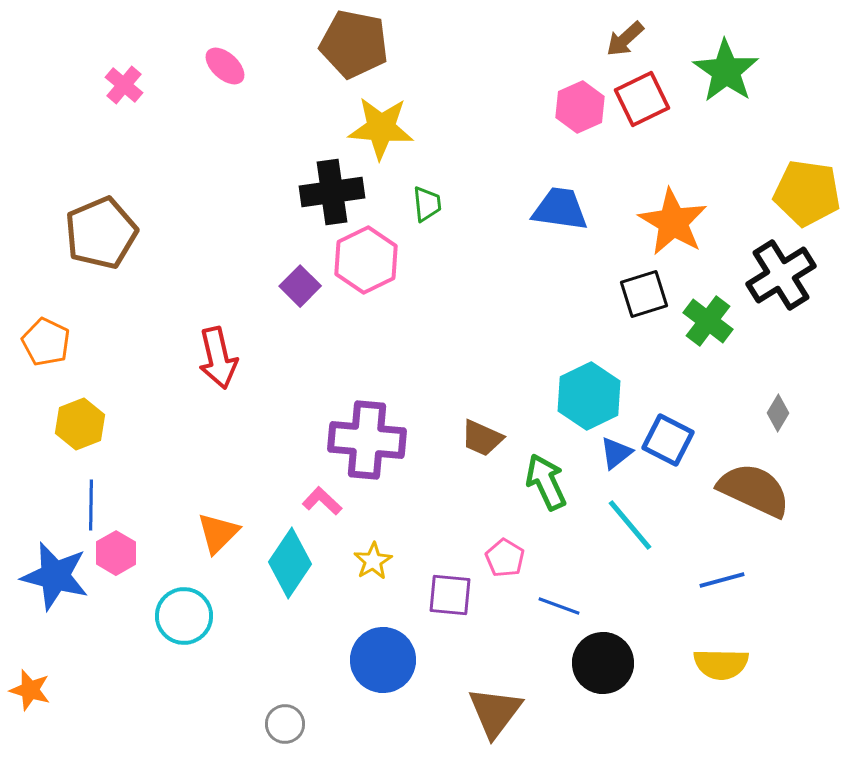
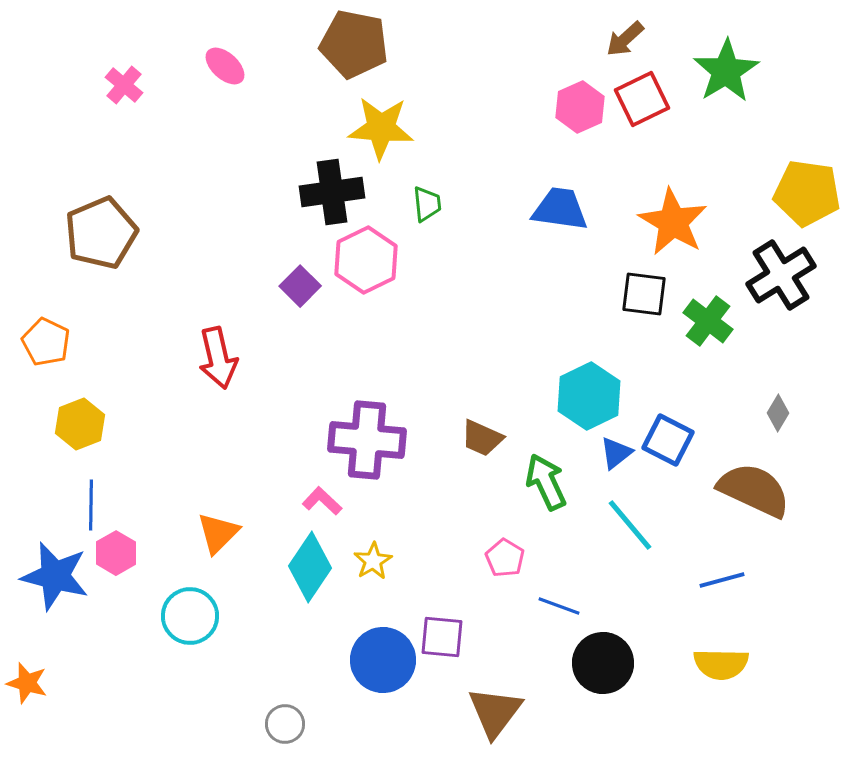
green star at (726, 71): rotated 6 degrees clockwise
black square at (644, 294): rotated 24 degrees clockwise
cyan diamond at (290, 563): moved 20 px right, 4 px down
purple square at (450, 595): moved 8 px left, 42 px down
cyan circle at (184, 616): moved 6 px right
orange star at (30, 690): moved 3 px left, 7 px up
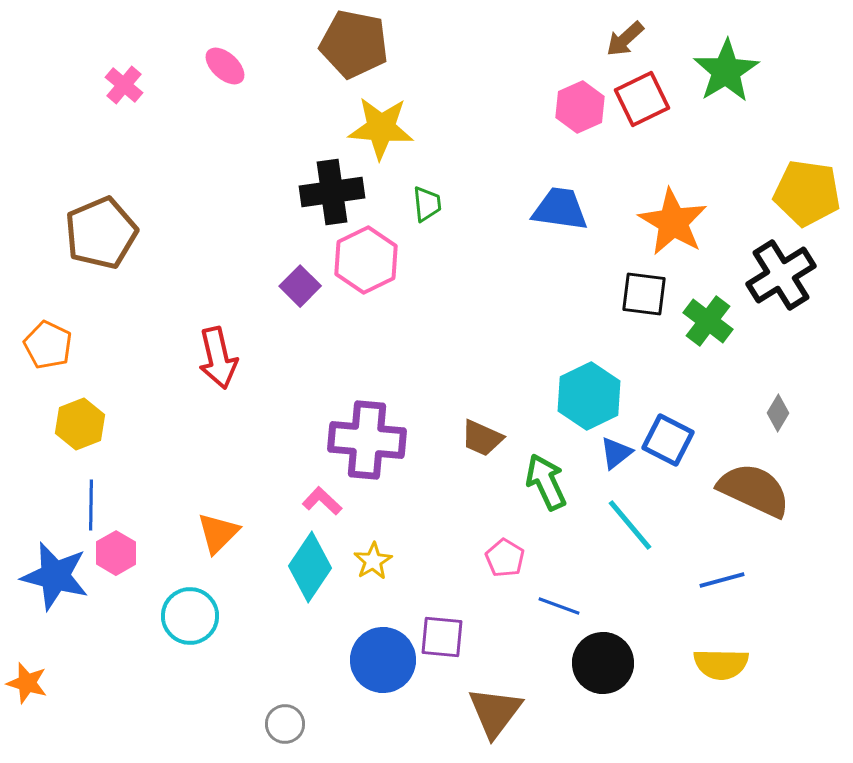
orange pentagon at (46, 342): moved 2 px right, 3 px down
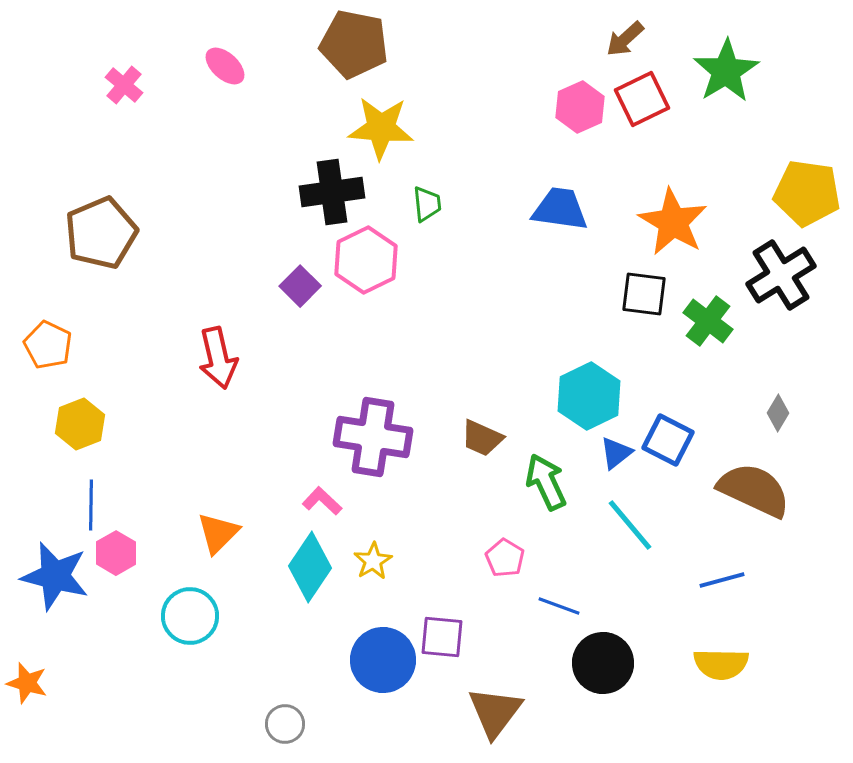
purple cross at (367, 440): moved 6 px right, 3 px up; rotated 4 degrees clockwise
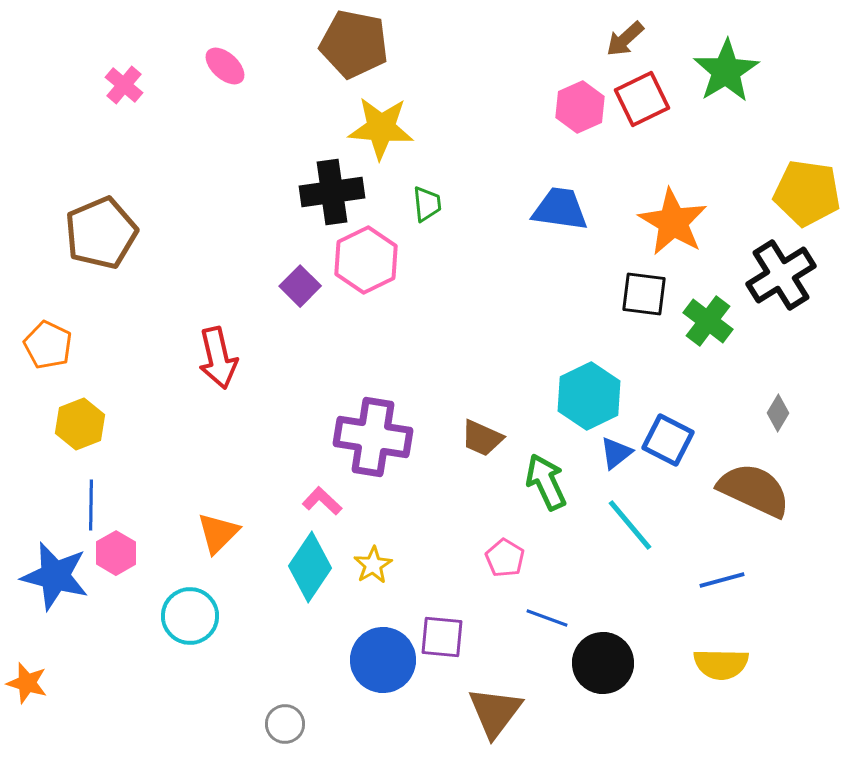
yellow star at (373, 561): moved 4 px down
blue line at (559, 606): moved 12 px left, 12 px down
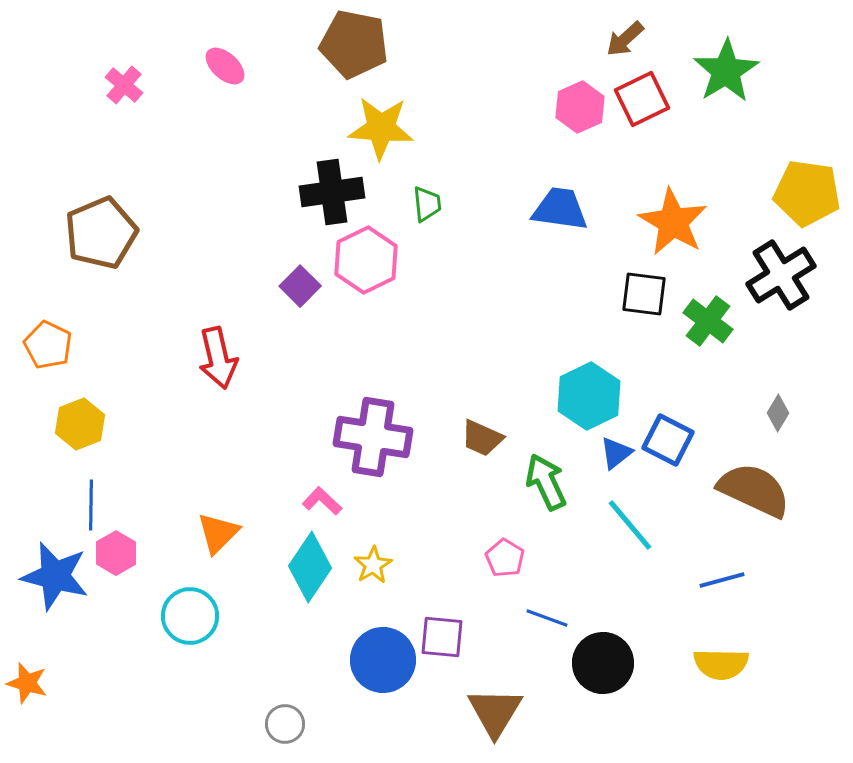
brown triangle at (495, 712): rotated 6 degrees counterclockwise
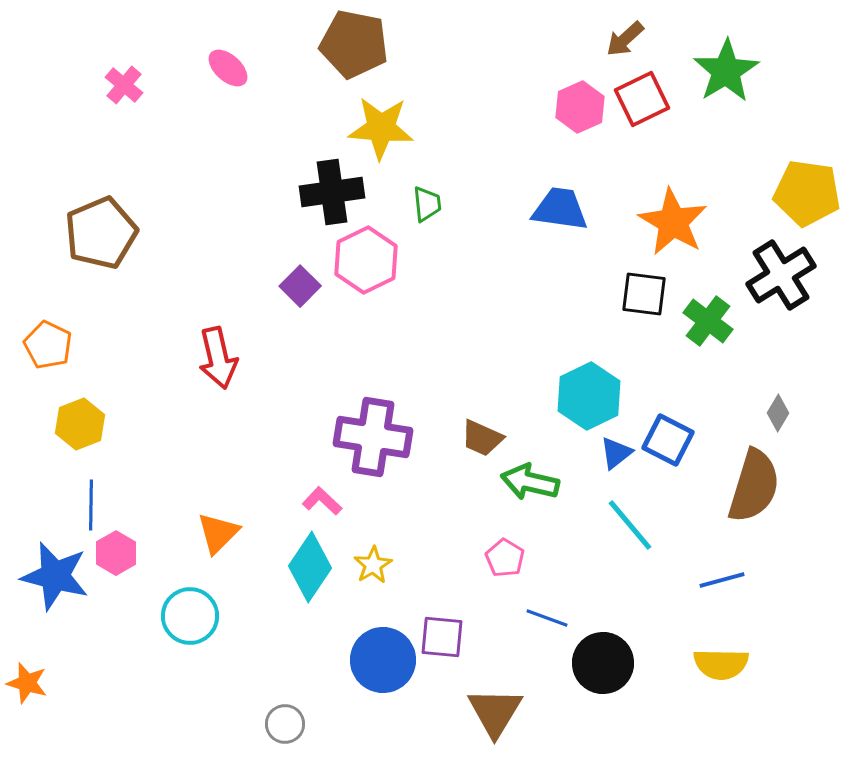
pink ellipse at (225, 66): moved 3 px right, 2 px down
green arrow at (546, 482): moved 16 px left; rotated 52 degrees counterclockwise
brown semicircle at (754, 490): moved 4 px up; rotated 82 degrees clockwise
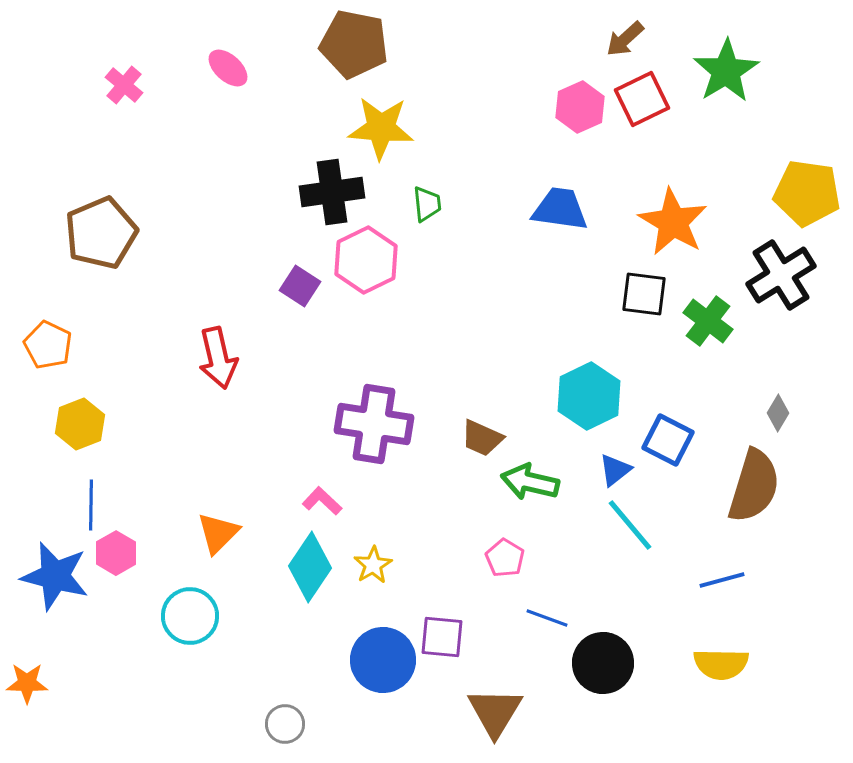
purple square at (300, 286): rotated 12 degrees counterclockwise
purple cross at (373, 437): moved 1 px right, 13 px up
blue triangle at (616, 453): moved 1 px left, 17 px down
orange star at (27, 683): rotated 15 degrees counterclockwise
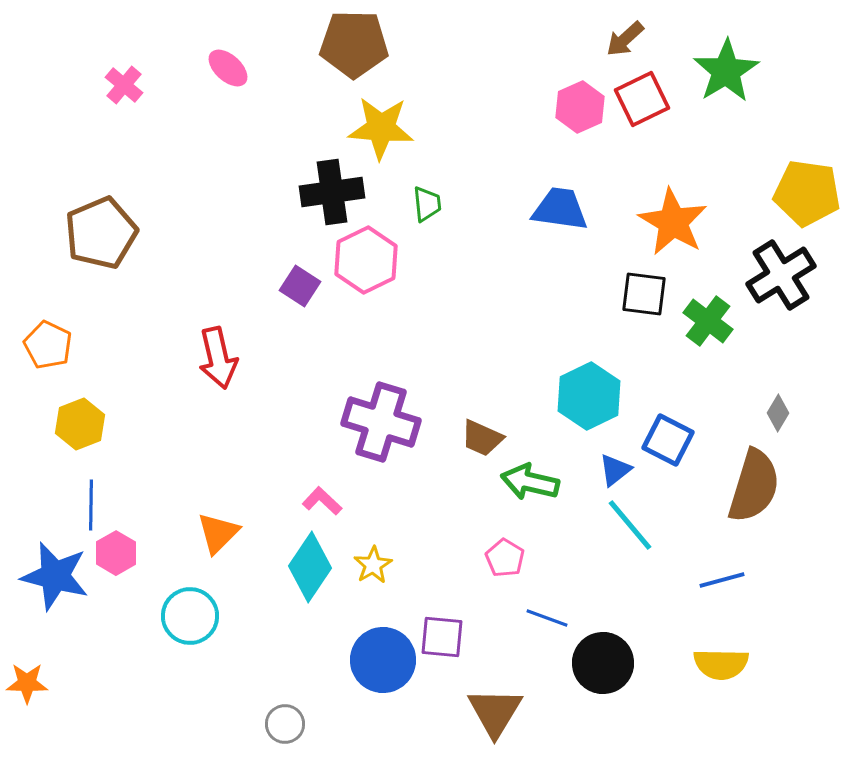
brown pentagon at (354, 44): rotated 10 degrees counterclockwise
purple cross at (374, 424): moved 7 px right, 2 px up; rotated 8 degrees clockwise
